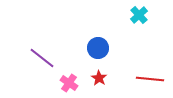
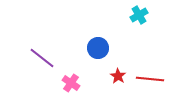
cyan cross: rotated 12 degrees clockwise
red star: moved 19 px right, 2 px up
pink cross: moved 2 px right
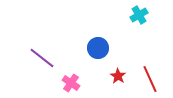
red line: rotated 60 degrees clockwise
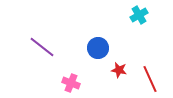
purple line: moved 11 px up
red star: moved 1 px right, 6 px up; rotated 21 degrees counterclockwise
pink cross: rotated 12 degrees counterclockwise
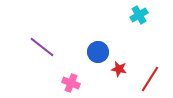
blue circle: moved 4 px down
red star: moved 1 px up
red line: rotated 56 degrees clockwise
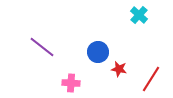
cyan cross: rotated 18 degrees counterclockwise
red line: moved 1 px right
pink cross: rotated 18 degrees counterclockwise
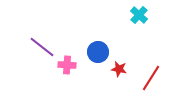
red line: moved 1 px up
pink cross: moved 4 px left, 18 px up
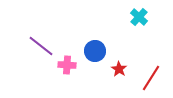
cyan cross: moved 2 px down
purple line: moved 1 px left, 1 px up
blue circle: moved 3 px left, 1 px up
red star: rotated 21 degrees clockwise
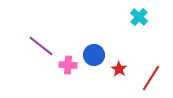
blue circle: moved 1 px left, 4 px down
pink cross: moved 1 px right
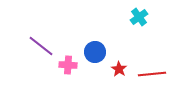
cyan cross: rotated 12 degrees clockwise
blue circle: moved 1 px right, 3 px up
red line: moved 1 px right, 4 px up; rotated 52 degrees clockwise
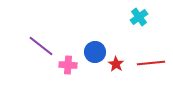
red star: moved 3 px left, 5 px up
red line: moved 1 px left, 11 px up
